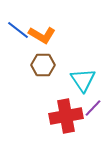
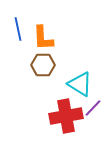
blue line: moved 1 px up; rotated 40 degrees clockwise
orange L-shape: moved 1 px right, 3 px down; rotated 56 degrees clockwise
cyan triangle: moved 3 px left, 4 px down; rotated 24 degrees counterclockwise
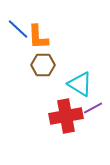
blue line: rotated 35 degrees counterclockwise
orange L-shape: moved 5 px left, 1 px up
purple line: rotated 18 degrees clockwise
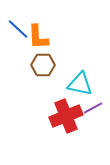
cyan triangle: rotated 20 degrees counterclockwise
red cross: rotated 12 degrees counterclockwise
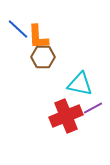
brown hexagon: moved 8 px up
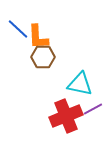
purple line: moved 1 px down
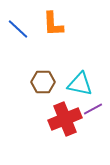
orange L-shape: moved 15 px right, 13 px up
brown hexagon: moved 25 px down
red cross: moved 1 px left, 3 px down
